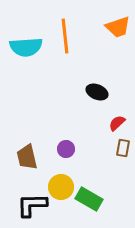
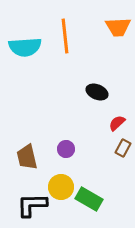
orange trapezoid: rotated 16 degrees clockwise
cyan semicircle: moved 1 px left
brown rectangle: rotated 18 degrees clockwise
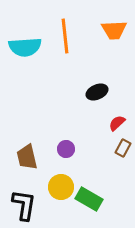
orange trapezoid: moved 4 px left, 3 px down
black ellipse: rotated 45 degrees counterclockwise
black L-shape: moved 8 px left; rotated 100 degrees clockwise
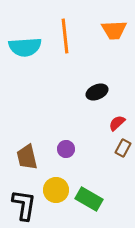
yellow circle: moved 5 px left, 3 px down
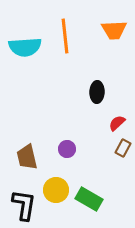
black ellipse: rotated 65 degrees counterclockwise
purple circle: moved 1 px right
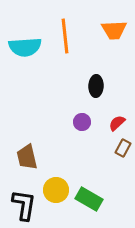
black ellipse: moved 1 px left, 6 px up
purple circle: moved 15 px right, 27 px up
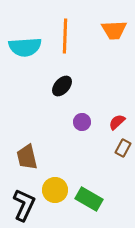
orange line: rotated 8 degrees clockwise
black ellipse: moved 34 px left; rotated 40 degrees clockwise
red semicircle: moved 1 px up
yellow circle: moved 1 px left
black L-shape: rotated 16 degrees clockwise
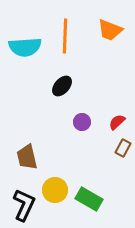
orange trapezoid: moved 4 px left; rotated 24 degrees clockwise
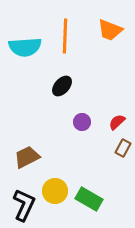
brown trapezoid: rotated 76 degrees clockwise
yellow circle: moved 1 px down
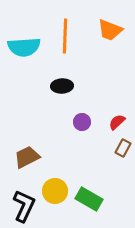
cyan semicircle: moved 1 px left
black ellipse: rotated 45 degrees clockwise
black L-shape: moved 1 px down
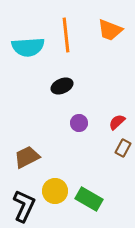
orange line: moved 1 px right, 1 px up; rotated 8 degrees counterclockwise
cyan semicircle: moved 4 px right
black ellipse: rotated 20 degrees counterclockwise
purple circle: moved 3 px left, 1 px down
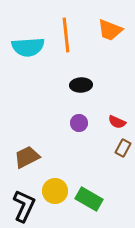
black ellipse: moved 19 px right, 1 px up; rotated 20 degrees clockwise
red semicircle: rotated 114 degrees counterclockwise
